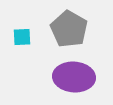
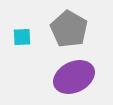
purple ellipse: rotated 30 degrees counterclockwise
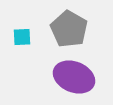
purple ellipse: rotated 48 degrees clockwise
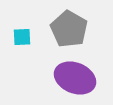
purple ellipse: moved 1 px right, 1 px down
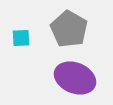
cyan square: moved 1 px left, 1 px down
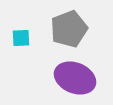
gray pentagon: rotated 21 degrees clockwise
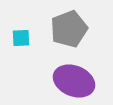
purple ellipse: moved 1 px left, 3 px down
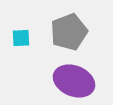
gray pentagon: moved 3 px down
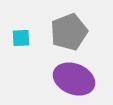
purple ellipse: moved 2 px up
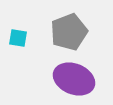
cyan square: moved 3 px left; rotated 12 degrees clockwise
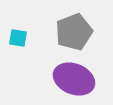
gray pentagon: moved 5 px right
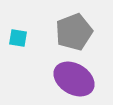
purple ellipse: rotated 9 degrees clockwise
